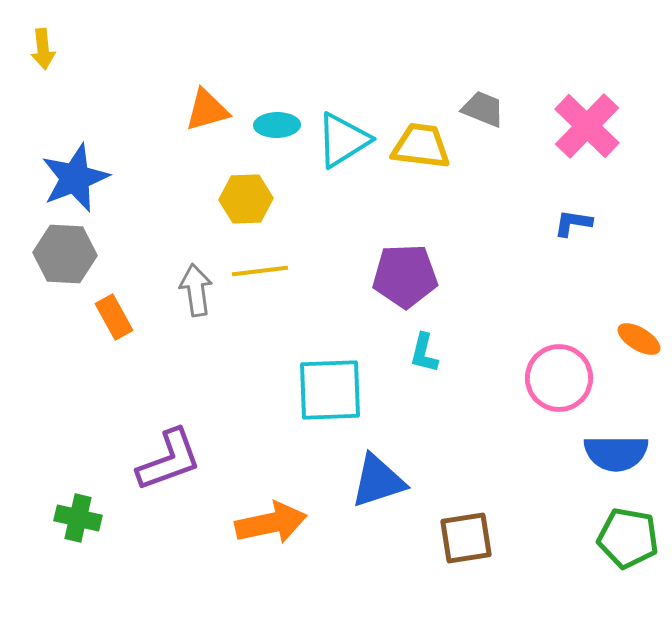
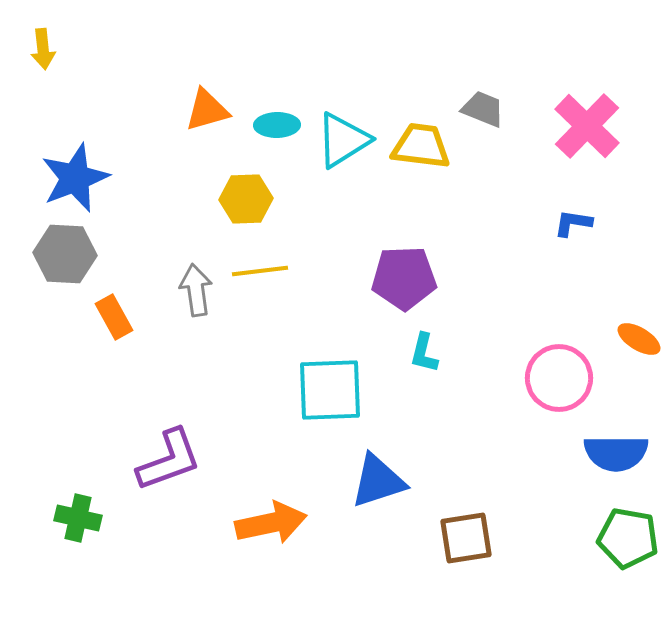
purple pentagon: moved 1 px left, 2 px down
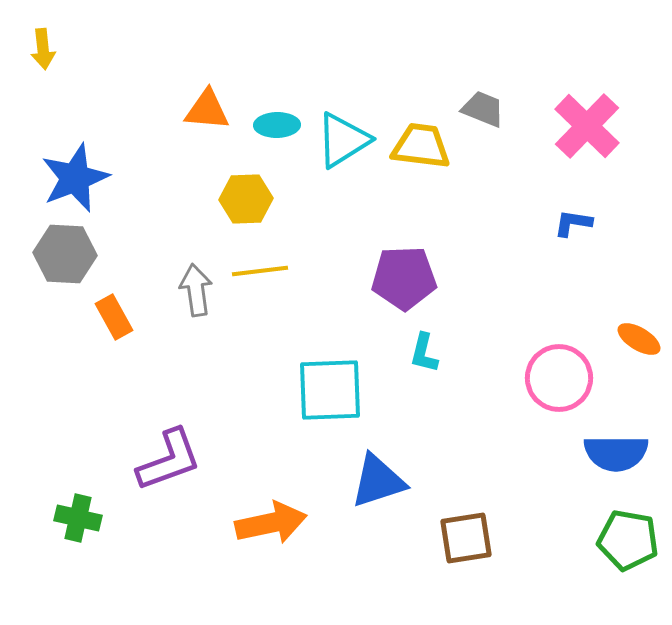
orange triangle: rotated 21 degrees clockwise
green pentagon: moved 2 px down
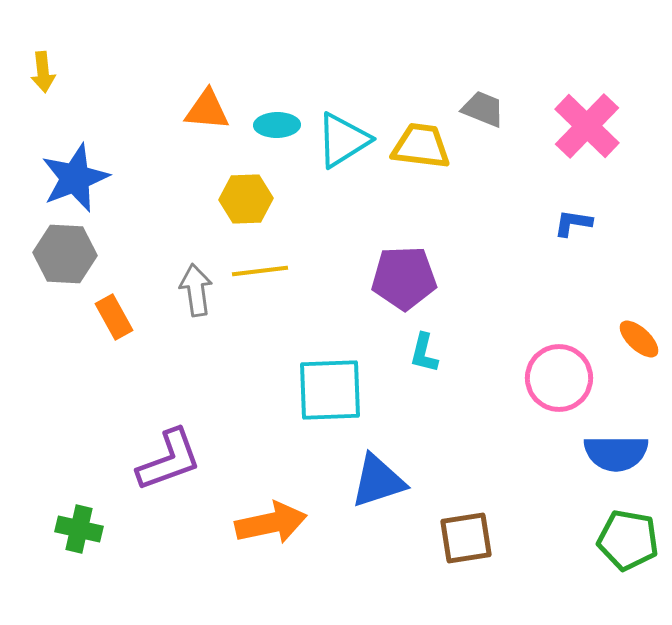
yellow arrow: moved 23 px down
orange ellipse: rotated 12 degrees clockwise
green cross: moved 1 px right, 11 px down
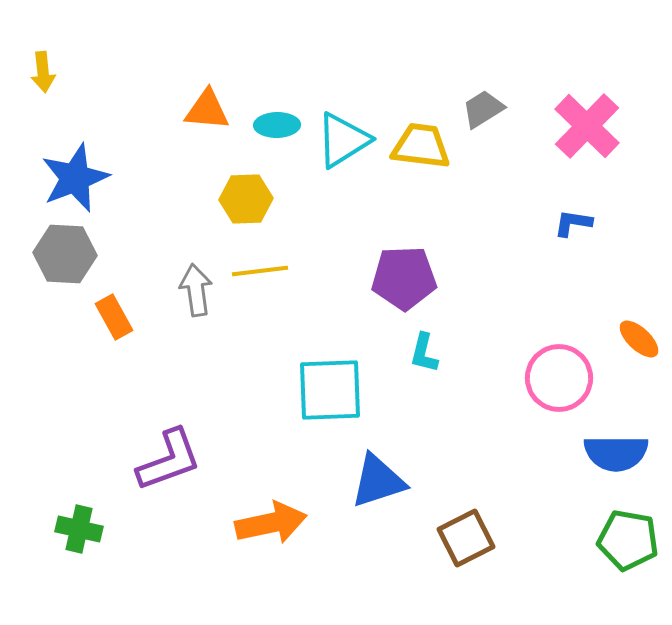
gray trapezoid: rotated 54 degrees counterclockwise
brown square: rotated 18 degrees counterclockwise
